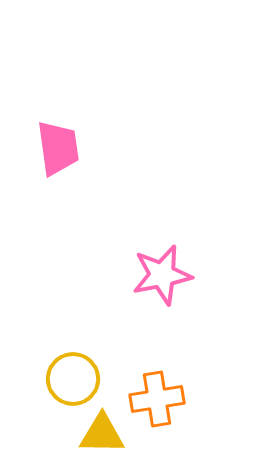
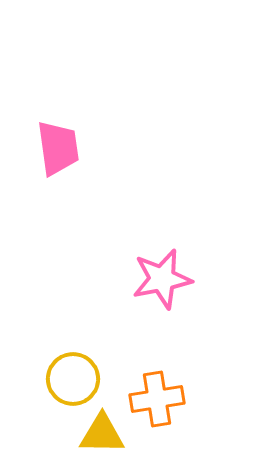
pink star: moved 4 px down
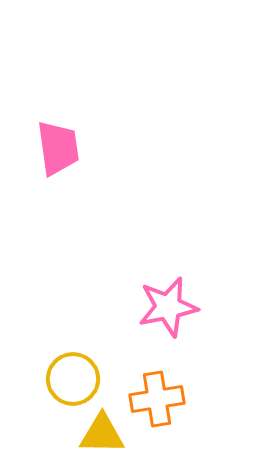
pink star: moved 6 px right, 28 px down
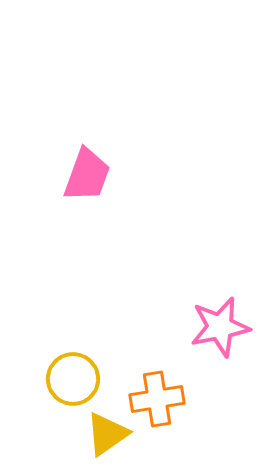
pink trapezoid: moved 29 px right, 27 px down; rotated 28 degrees clockwise
pink star: moved 52 px right, 20 px down
yellow triangle: moved 5 px right; rotated 36 degrees counterclockwise
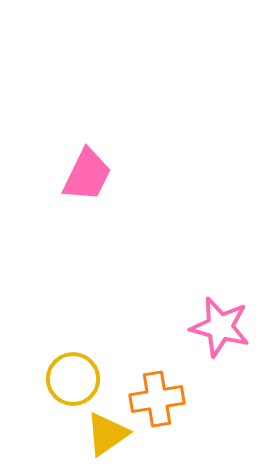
pink trapezoid: rotated 6 degrees clockwise
pink star: rotated 26 degrees clockwise
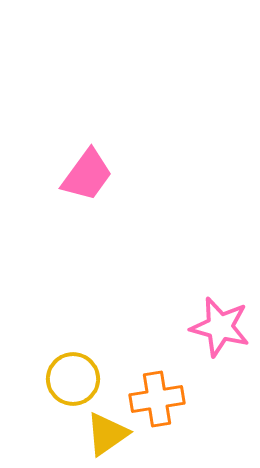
pink trapezoid: rotated 10 degrees clockwise
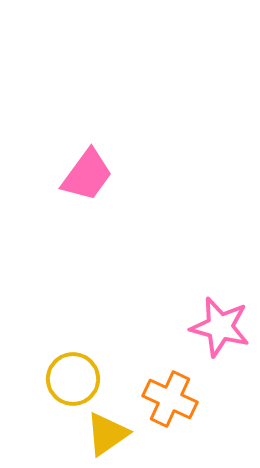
orange cross: moved 13 px right; rotated 34 degrees clockwise
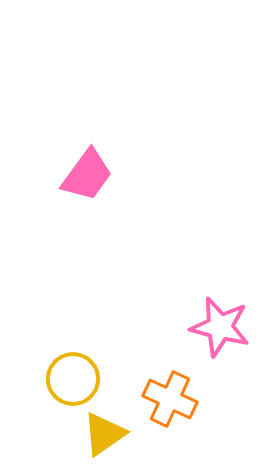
yellow triangle: moved 3 px left
